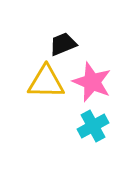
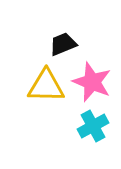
yellow triangle: moved 4 px down
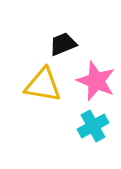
pink star: moved 4 px right, 1 px up
yellow triangle: moved 3 px left, 1 px up; rotated 9 degrees clockwise
